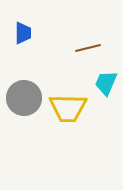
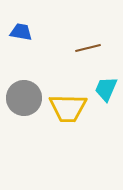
blue trapezoid: moved 2 px left, 1 px up; rotated 80 degrees counterclockwise
cyan trapezoid: moved 6 px down
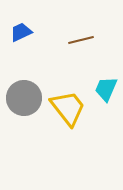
blue trapezoid: rotated 35 degrees counterclockwise
brown line: moved 7 px left, 8 px up
yellow trapezoid: rotated 129 degrees counterclockwise
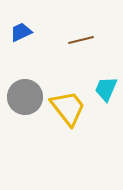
gray circle: moved 1 px right, 1 px up
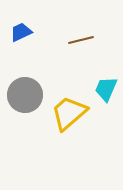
gray circle: moved 2 px up
yellow trapezoid: moved 1 px right, 5 px down; rotated 93 degrees counterclockwise
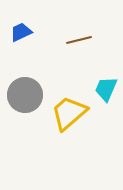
brown line: moved 2 px left
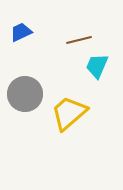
cyan trapezoid: moved 9 px left, 23 px up
gray circle: moved 1 px up
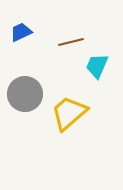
brown line: moved 8 px left, 2 px down
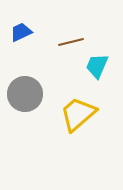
yellow trapezoid: moved 9 px right, 1 px down
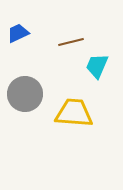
blue trapezoid: moved 3 px left, 1 px down
yellow trapezoid: moved 4 px left, 1 px up; rotated 45 degrees clockwise
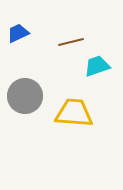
cyan trapezoid: rotated 48 degrees clockwise
gray circle: moved 2 px down
